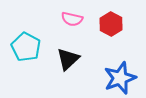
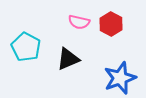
pink semicircle: moved 7 px right, 3 px down
black triangle: rotated 20 degrees clockwise
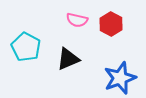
pink semicircle: moved 2 px left, 2 px up
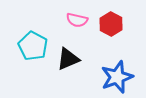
cyan pentagon: moved 7 px right, 1 px up
blue star: moved 3 px left, 1 px up
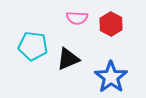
pink semicircle: moved 2 px up; rotated 10 degrees counterclockwise
cyan pentagon: rotated 20 degrees counterclockwise
blue star: moved 6 px left; rotated 16 degrees counterclockwise
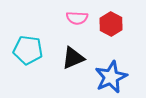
cyan pentagon: moved 5 px left, 4 px down
black triangle: moved 5 px right, 1 px up
blue star: rotated 12 degrees clockwise
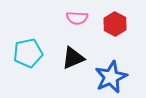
red hexagon: moved 4 px right
cyan pentagon: moved 3 px down; rotated 20 degrees counterclockwise
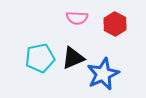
cyan pentagon: moved 12 px right, 5 px down
blue star: moved 8 px left, 3 px up
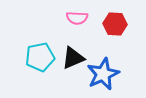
red hexagon: rotated 25 degrees counterclockwise
cyan pentagon: moved 1 px up
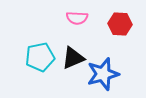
red hexagon: moved 5 px right
blue star: rotated 8 degrees clockwise
